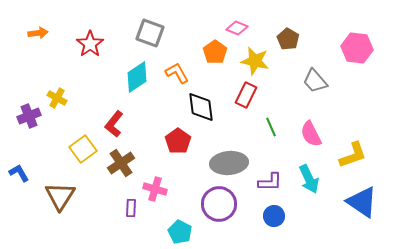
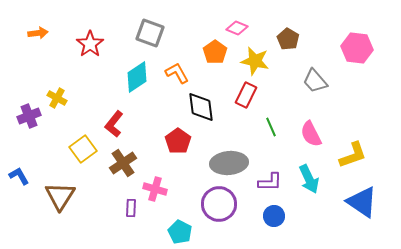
brown cross: moved 2 px right
blue L-shape: moved 3 px down
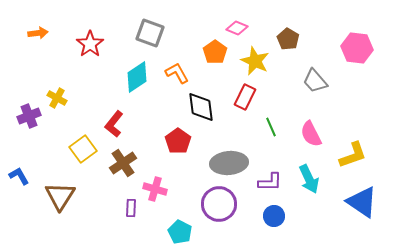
yellow star: rotated 12 degrees clockwise
red rectangle: moved 1 px left, 2 px down
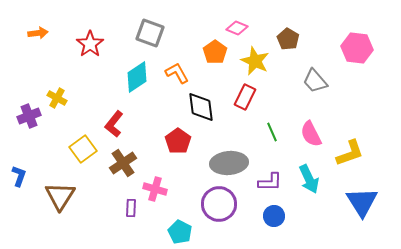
green line: moved 1 px right, 5 px down
yellow L-shape: moved 3 px left, 2 px up
blue L-shape: rotated 50 degrees clockwise
blue triangle: rotated 24 degrees clockwise
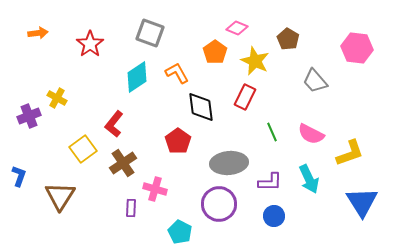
pink semicircle: rotated 36 degrees counterclockwise
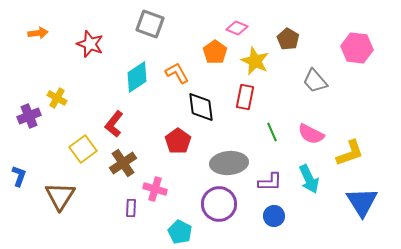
gray square: moved 9 px up
red star: rotated 16 degrees counterclockwise
red rectangle: rotated 15 degrees counterclockwise
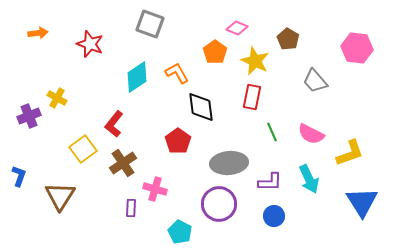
red rectangle: moved 7 px right
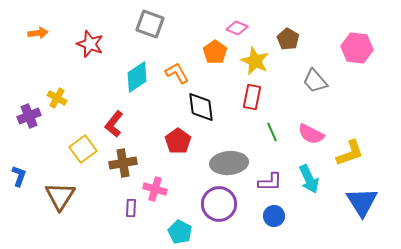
brown cross: rotated 24 degrees clockwise
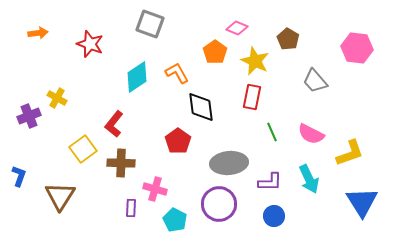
brown cross: moved 2 px left; rotated 12 degrees clockwise
cyan pentagon: moved 5 px left, 12 px up
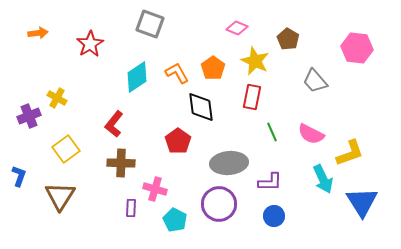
red star: rotated 20 degrees clockwise
orange pentagon: moved 2 px left, 16 px down
yellow square: moved 17 px left
cyan arrow: moved 14 px right
